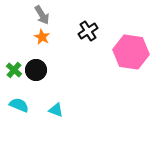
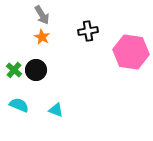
black cross: rotated 24 degrees clockwise
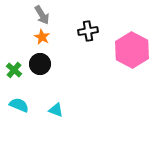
pink hexagon: moved 1 px right, 2 px up; rotated 20 degrees clockwise
black circle: moved 4 px right, 6 px up
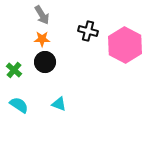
black cross: rotated 24 degrees clockwise
orange star: moved 2 px down; rotated 28 degrees counterclockwise
pink hexagon: moved 7 px left, 5 px up
black circle: moved 5 px right, 2 px up
cyan semicircle: rotated 12 degrees clockwise
cyan triangle: moved 3 px right, 6 px up
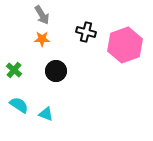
black cross: moved 2 px left, 1 px down
pink hexagon: rotated 12 degrees clockwise
black circle: moved 11 px right, 9 px down
cyan triangle: moved 13 px left, 10 px down
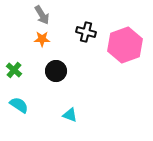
cyan triangle: moved 24 px right, 1 px down
